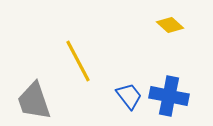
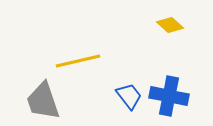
yellow line: rotated 75 degrees counterclockwise
gray trapezoid: moved 9 px right
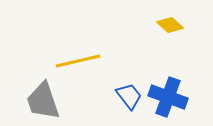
blue cross: moved 1 px left, 1 px down; rotated 9 degrees clockwise
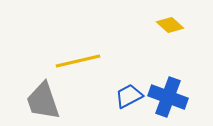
blue trapezoid: rotated 80 degrees counterclockwise
